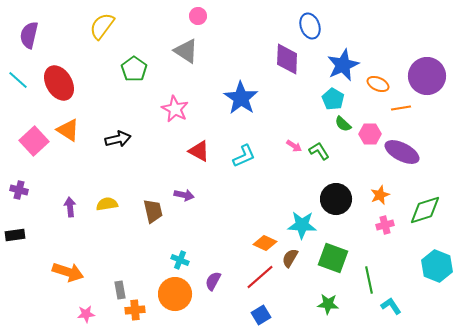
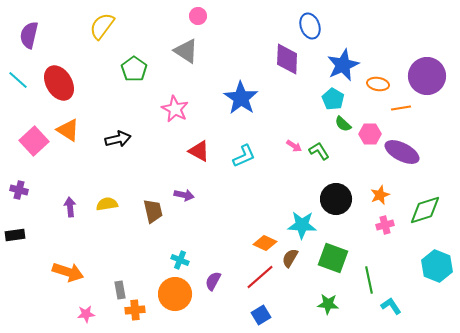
orange ellipse at (378, 84): rotated 15 degrees counterclockwise
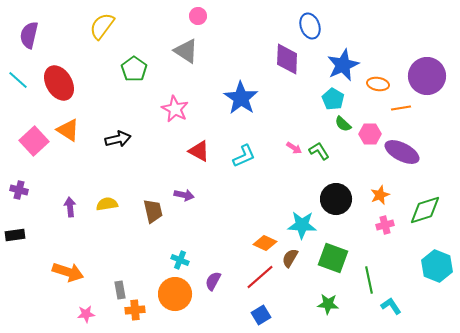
pink arrow at (294, 146): moved 2 px down
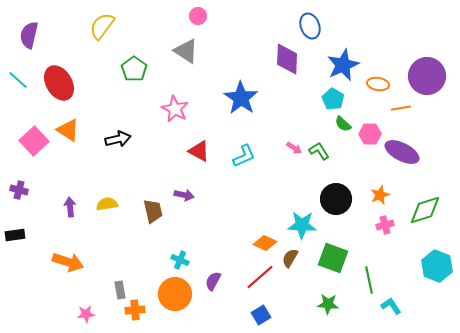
orange arrow at (68, 272): moved 10 px up
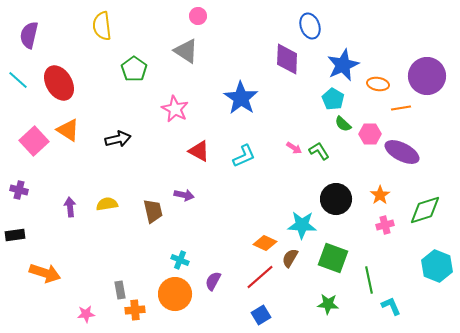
yellow semicircle at (102, 26): rotated 44 degrees counterclockwise
orange star at (380, 195): rotated 12 degrees counterclockwise
orange arrow at (68, 262): moved 23 px left, 11 px down
cyan L-shape at (391, 306): rotated 10 degrees clockwise
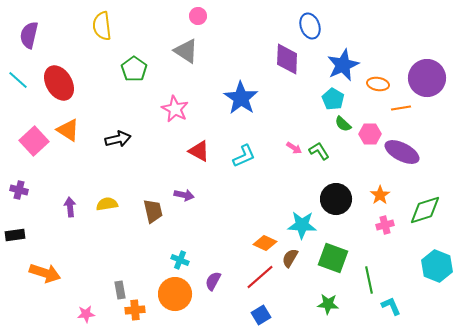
purple circle at (427, 76): moved 2 px down
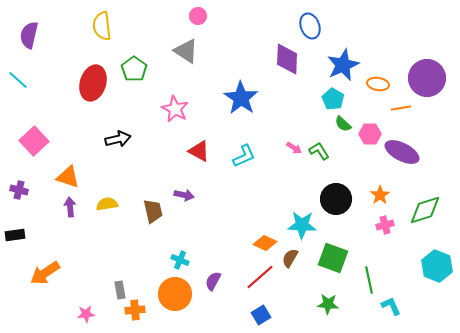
red ellipse at (59, 83): moved 34 px right; rotated 48 degrees clockwise
orange triangle at (68, 130): moved 47 px down; rotated 15 degrees counterclockwise
orange arrow at (45, 273): rotated 128 degrees clockwise
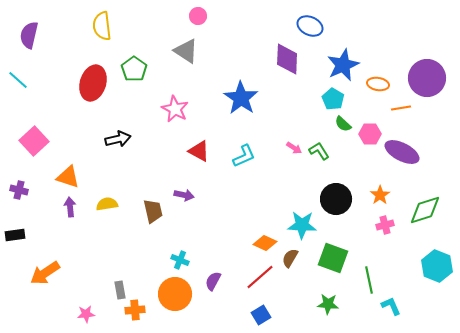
blue ellipse at (310, 26): rotated 45 degrees counterclockwise
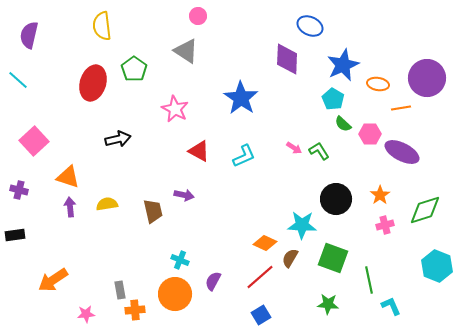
orange arrow at (45, 273): moved 8 px right, 7 px down
